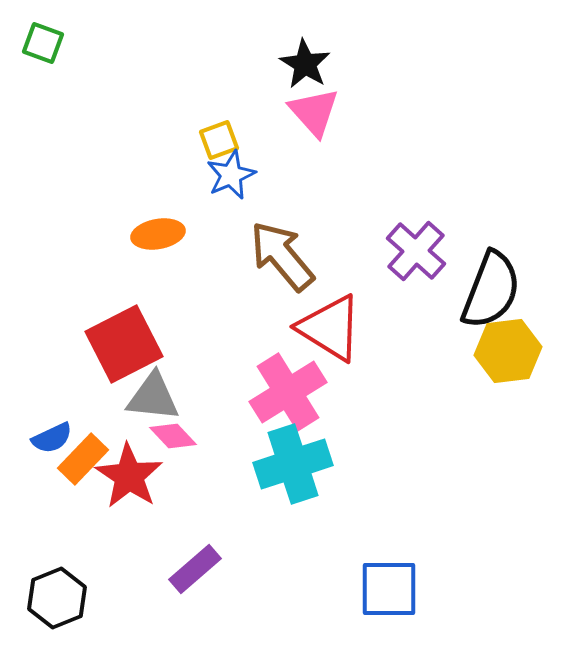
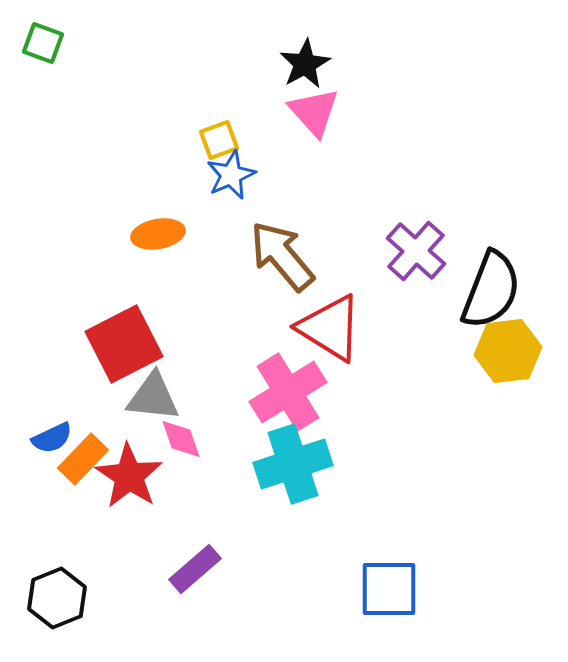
black star: rotated 12 degrees clockwise
pink diamond: moved 8 px right, 3 px down; rotated 24 degrees clockwise
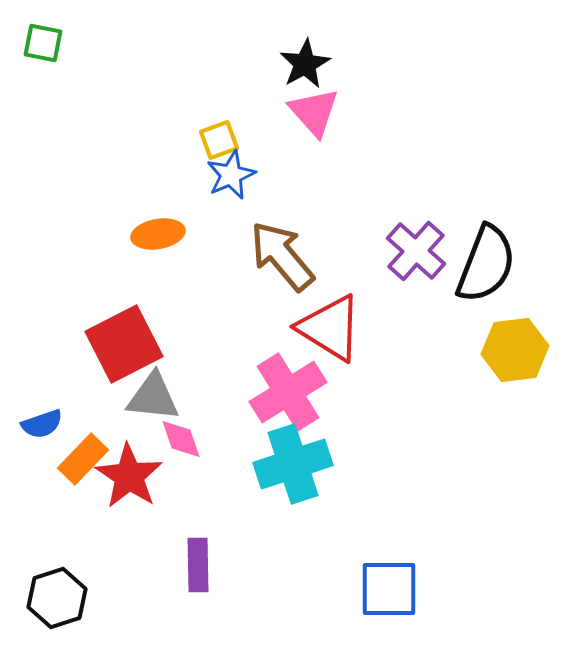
green square: rotated 9 degrees counterclockwise
black semicircle: moved 5 px left, 26 px up
yellow hexagon: moved 7 px right, 1 px up
blue semicircle: moved 10 px left, 14 px up; rotated 6 degrees clockwise
purple rectangle: moved 3 px right, 4 px up; rotated 50 degrees counterclockwise
black hexagon: rotated 4 degrees clockwise
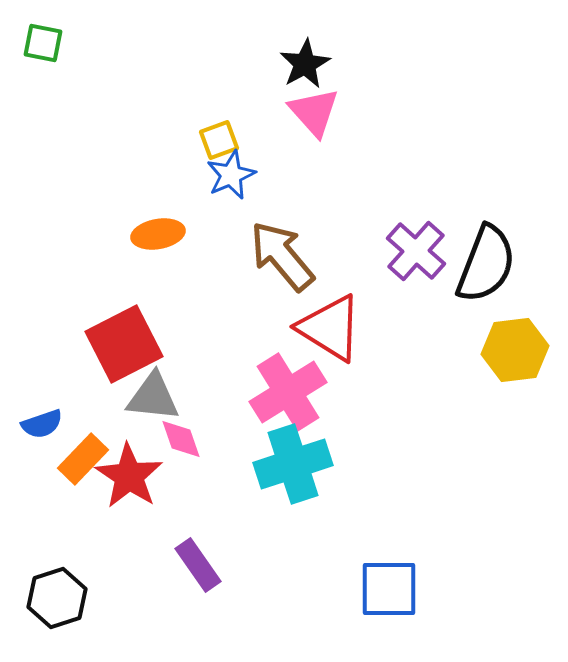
purple rectangle: rotated 34 degrees counterclockwise
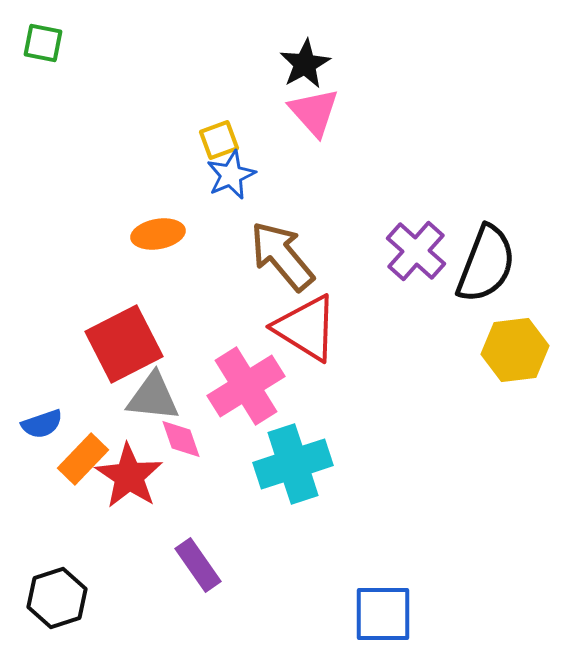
red triangle: moved 24 px left
pink cross: moved 42 px left, 6 px up
blue square: moved 6 px left, 25 px down
